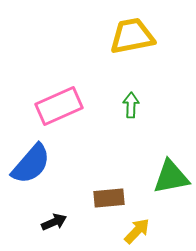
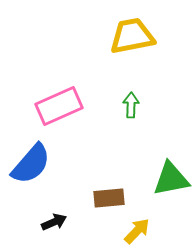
green triangle: moved 2 px down
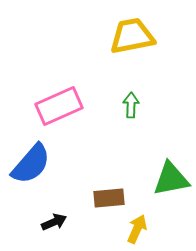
yellow arrow: moved 2 px up; rotated 20 degrees counterclockwise
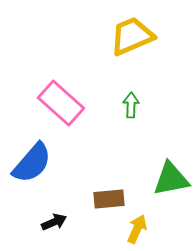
yellow trapezoid: rotated 12 degrees counterclockwise
pink rectangle: moved 2 px right, 3 px up; rotated 66 degrees clockwise
blue semicircle: moved 1 px right, 1 px up
brown rectangle: moved 1 px down
